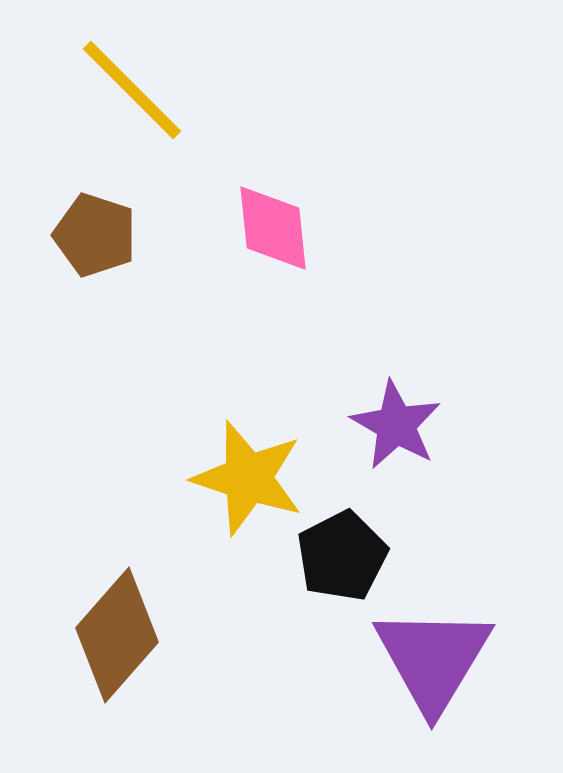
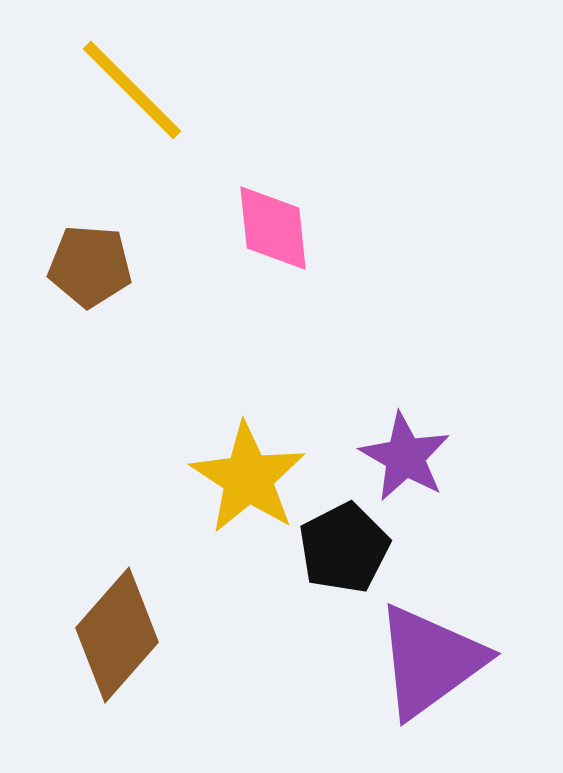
brown pentagon: moved 5 px left, 31 px down; rotated 14 degrees counterclockwise
purple star: moved 9 px right, 32 px down
yellow star: rotated 15 degrees clockwise
black pentagon: moved 2 px right, 8 px up
purple triangle: moved 3 px left, 2 px down; rotated 23 degrees clockwise
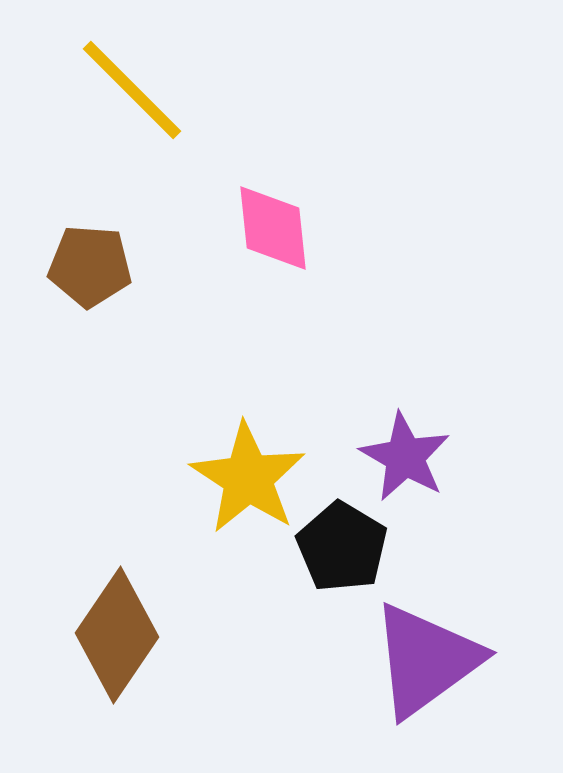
black pentagon: moved 2 px left, 1 px up; rotated 14 degrees counterclockwise
brown diamond: rotated 7 degrees counterclockwise
purple triangle: moved 4 px left, 1 px up
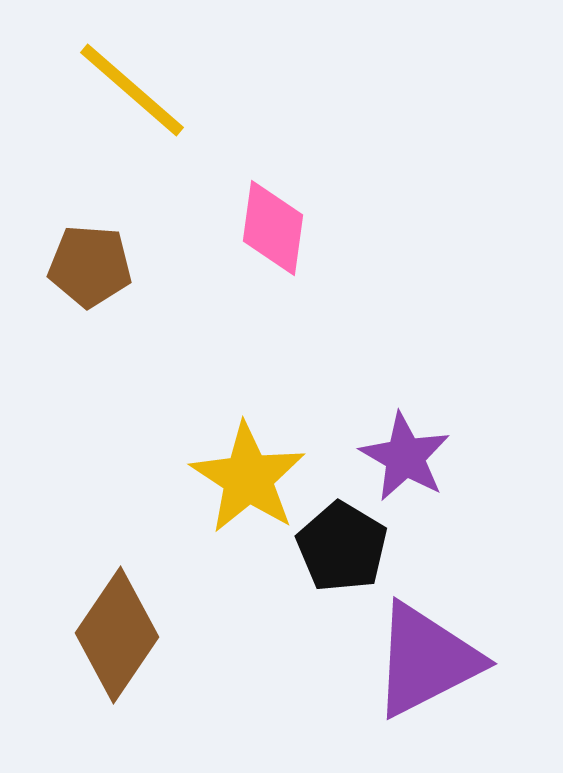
yellow line: rotated 4 degrees counterclockwise
pink diamond: rotated 14 degrees clockwise
purple triangle: rotated 9 degrees clockwise
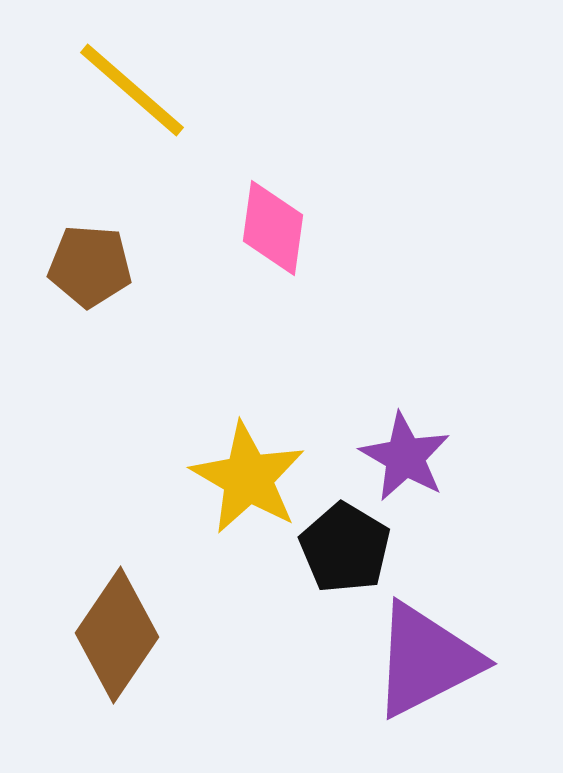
yellow star: rotated 3 degrees counterclockwise
black pentagon: moved 3 px right, 1 px down
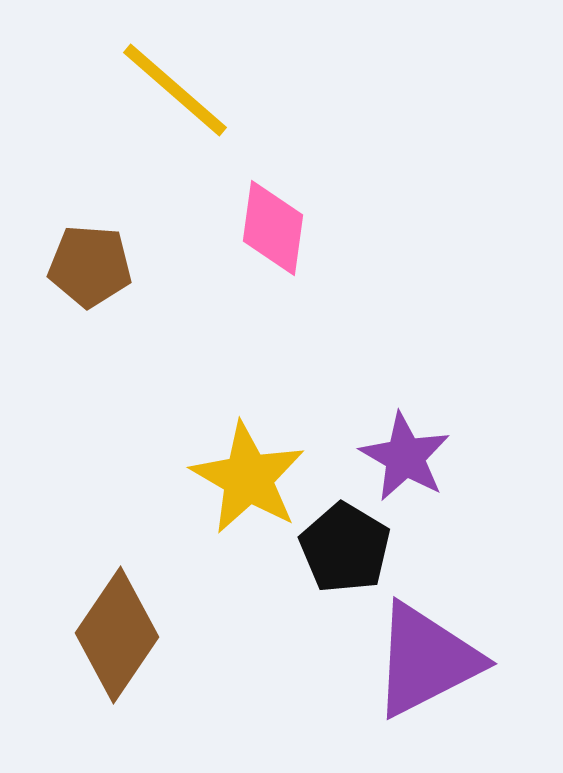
yellow line: moved 43 px right
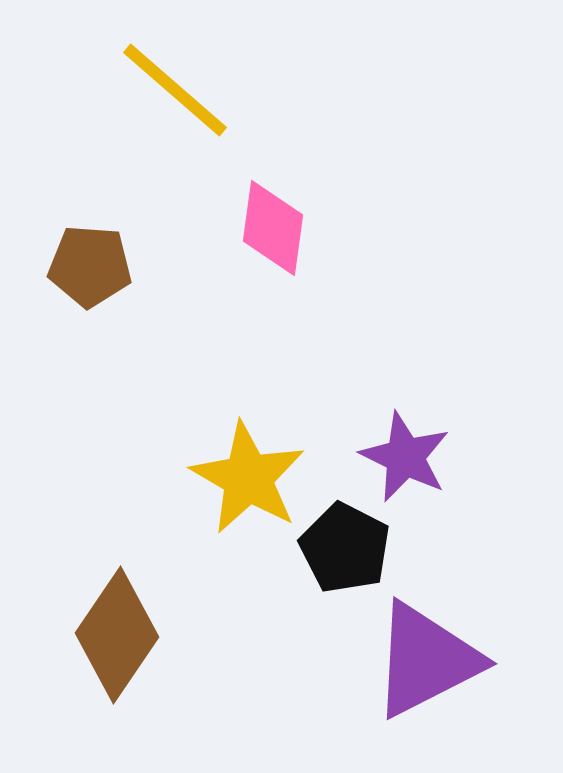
purple star: rotated 4 degrees counterclockwise
black pentagon: rotated 4 degrees counterclockwise
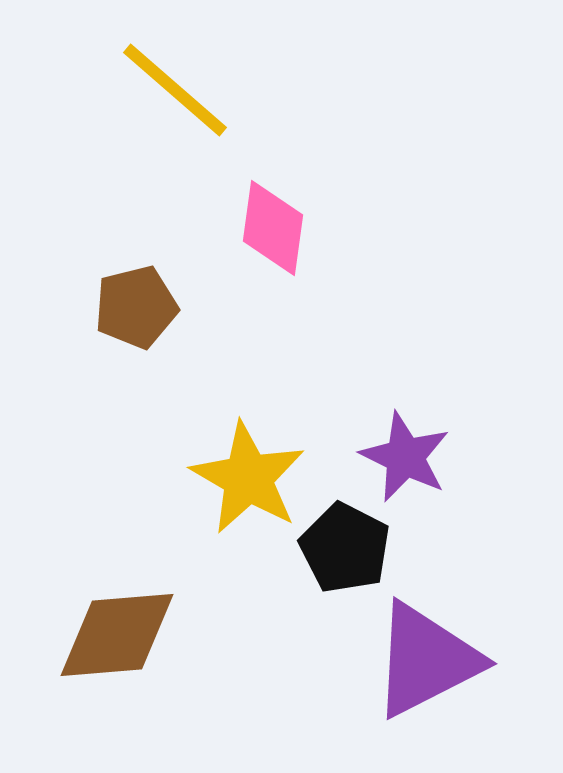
brown pentagon: moved 46 px right, 41 px down; rotated 18 degrees counterclockwise
brown diamond: rotated 51 degrees clockwise
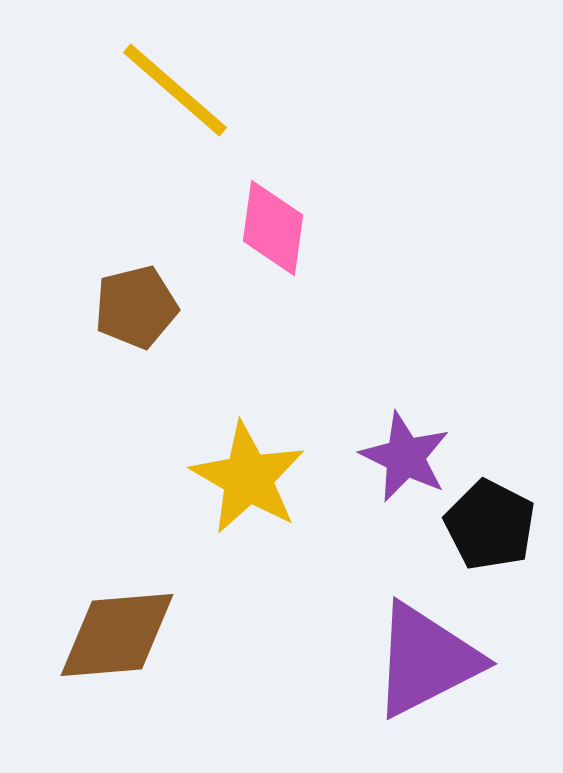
black pentagon: moved 145 px right, 23 px up
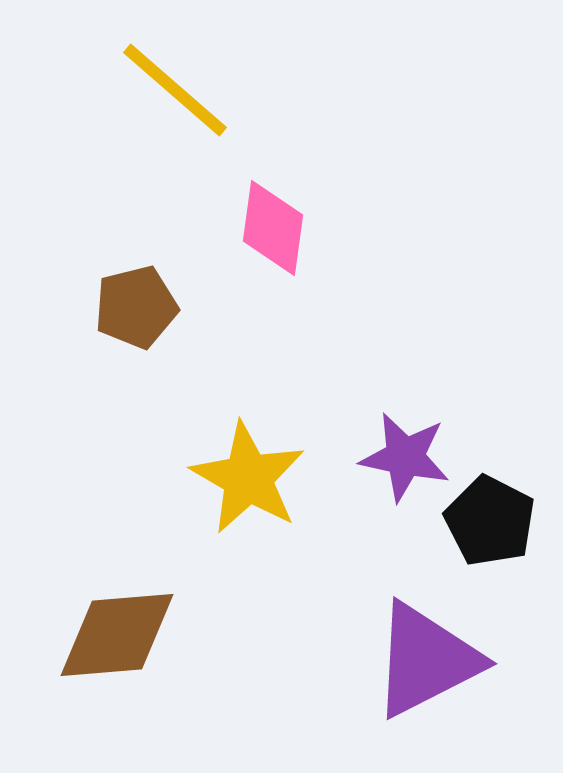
purple star: rotated 14 degrees counterclockwise
black pentagon: moved 4 px up
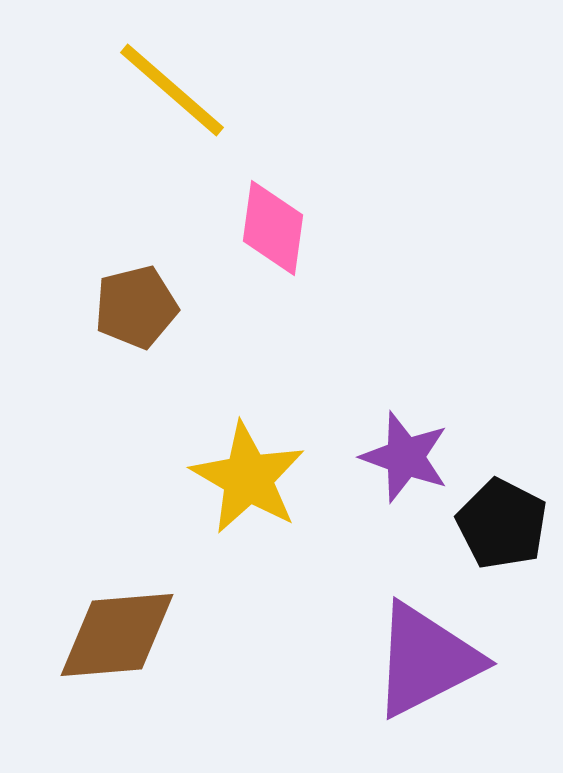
yellow line: moved 3 px left
purple star: rotated 8 degrees clockwise
black pentagon: moved 12 px right, 3 px down
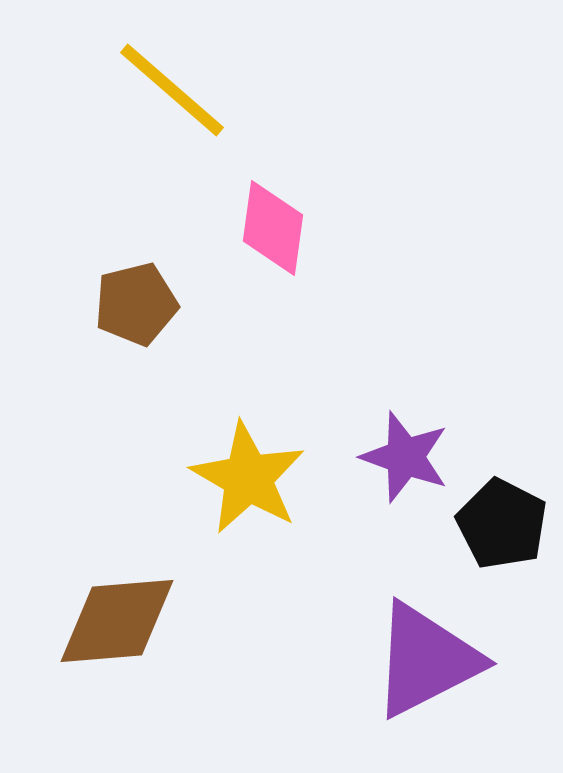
brown pentagon: moved 3 px up
brown diamond: moved 14 px up
